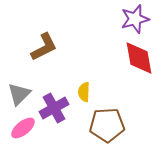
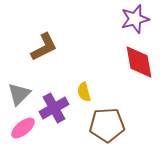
red diamond: moved 4 px down
yellow semicircle: rotated 18 degrees counterclockwise
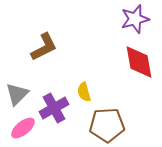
gray triangle: moved 2 px left
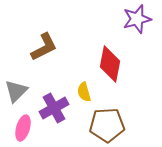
purple star: moved 2 px right
red diamond: moved 29 px left, 2 px down; rotated 21 degrees clockwise
gray triangle: moved 1 px left, 3 px up
pink ellipse: rotated 35 degrees counterclockwise
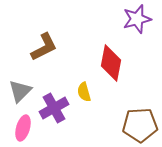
red diamond: moved 1 px right, 1 px up
gray triangle: moved 4 px right
brown pentagon: moved 33 px right
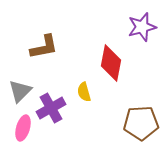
purple star: moved 5 px right, 8 px down
brown L-shape: rotated 16 degrees clockwise
purple cross: moved 3 px left
brown pentagon: moved 1 px right, 2 px up
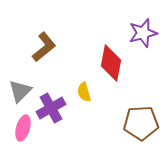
purple star: moved 1 px right, 6 px down
brown L-shape: rotated 28 degrees counterclockwise
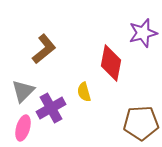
brown L-shape: moved 2 px down
gray triangle: moved 3 px right
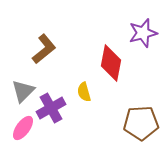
pink ellipse: rotated 20 degrees clockwise
